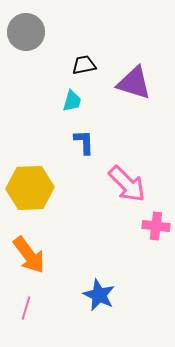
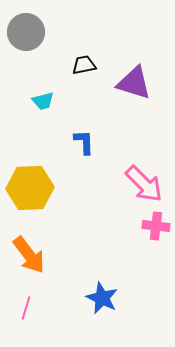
cyan trapezoid: moved 29 px left; rotated 60 degrees clockwise
pink arrow: moved 17 px right
blue star: moved 3 px right, 3 px down
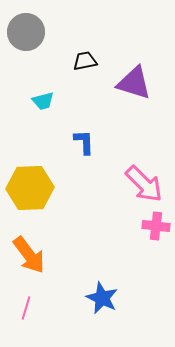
black trapezoid: moved 1 px right, 4 px up
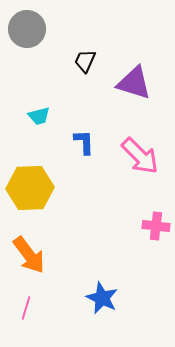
gray circle: moved 1 px right, 3 px up
black trapezoid: rotated 55 degrees counterclockwise
cyan trapezoid: moved 4 px left, 15 px down
pink arrow: moved 4 px left, 28 px up
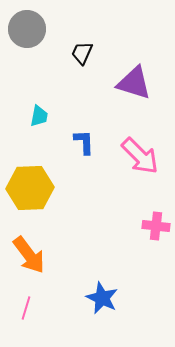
black trapezoid: moved 3 px left, 8 px up
cyan trapezoid: rotated 65 degrees counterclockwise
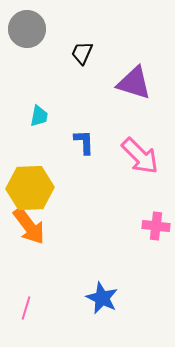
orange arrow: moved 29 px up
